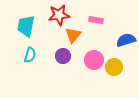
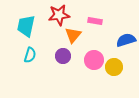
pink rectangle: moved 1 px left, 1 px down
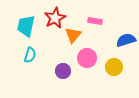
red star: moved 4 px left, 3 px down; rotated 20 degrees counterclockwise
purple circle: moved 15 px down
pink circle: moved 7 px left, 2 px up
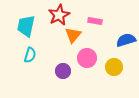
red star: moved 4 px right, 3 px up
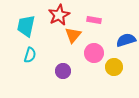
pink rectangle: moved 1 px left, 1 px up
pink circle: moved 7 px right, 5 px up
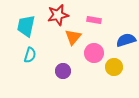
red star: moved 1 px left; rotated 15 degrees clockwise
orange triangle: moved 2 px down
